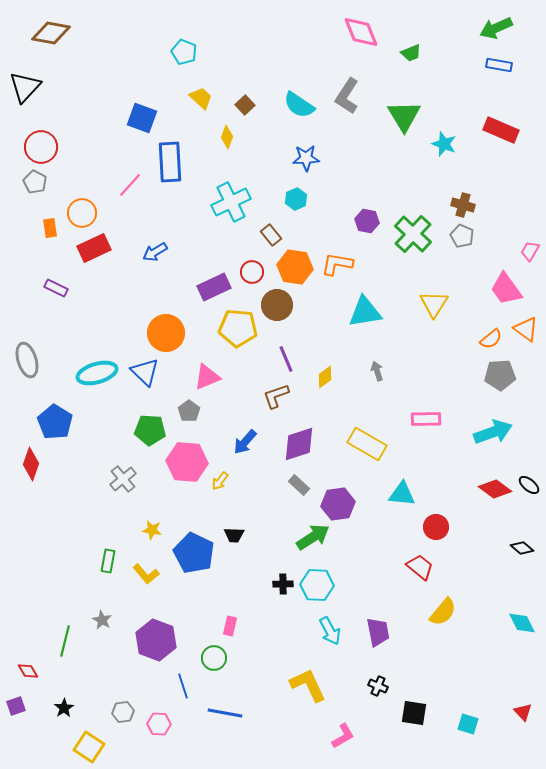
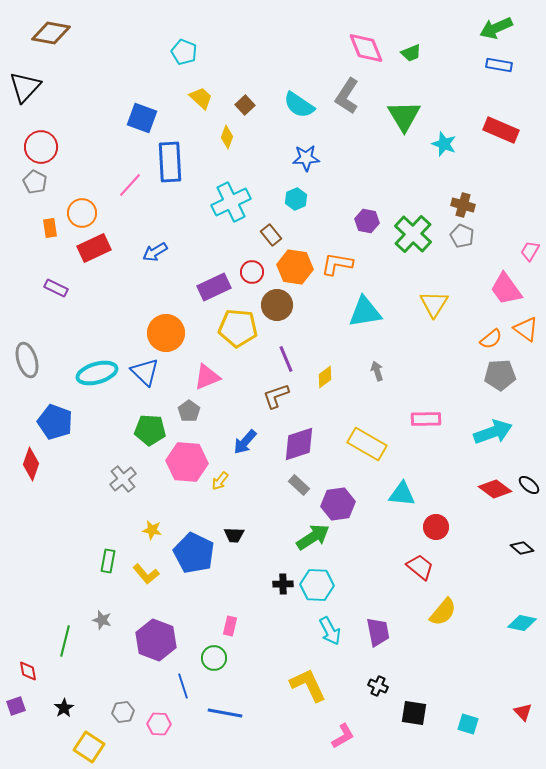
pink diamond at (361, 32): moved 5 px right, 16 px down
blue pentagon at (55, 422): rotated 12 degrees counterclockwise
gray star at (102, 620): rotated 12 degrees counterclockwise
cyan diamond at (522, 623): rotated 52 degrees counterclockwise
red diamond at (28, 671): rotated 20 degrees clockwise
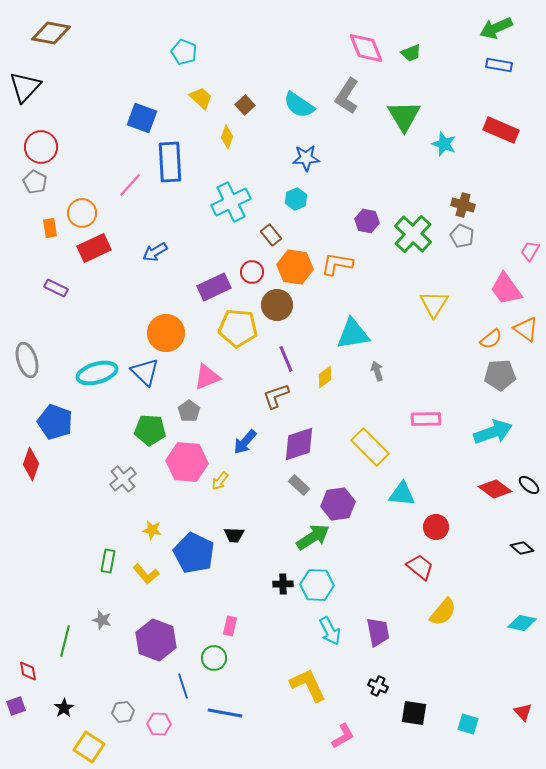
cyan triangle at (365, 312): moved 12 px left, 22 px down
yellow rectangle at (367, 444): moved 3 px right, 3 px down; rotated 15 degrees clockwise
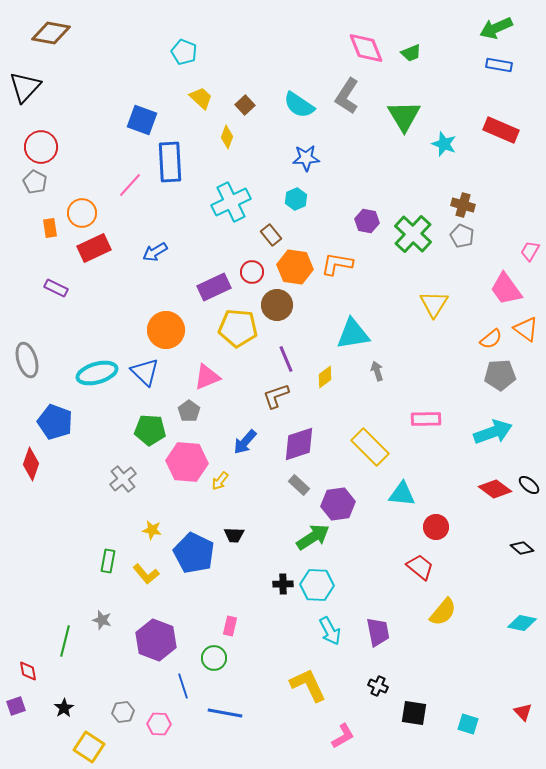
blue square at (142, 118): moved 2 px down
orange circle at (166, 333): moved 3 px up
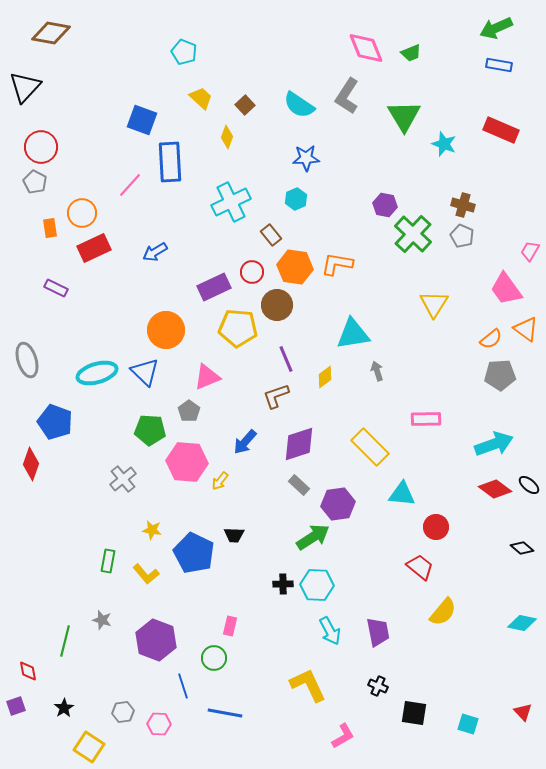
purple hexagon at (367, 221): moved 18 px right, 16 px up
cyan arrow at (493, 432): moved 1 px right, 12 px down
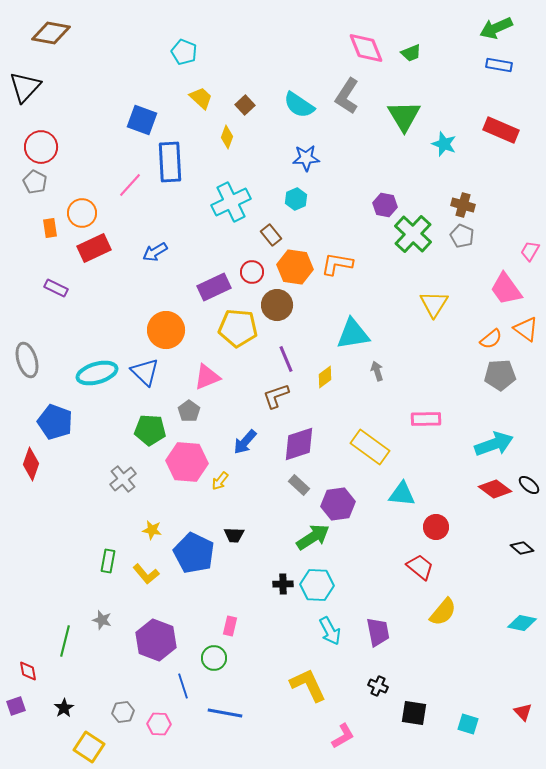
yellow rectangle at (370, 447): rotated 9 degrees counterclockwise
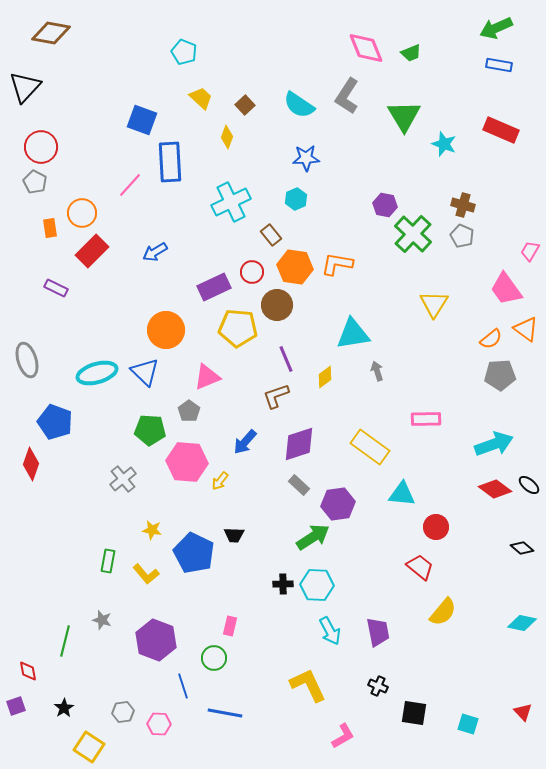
red rectangle at (94, 248): moved 2 px left, 3 px down; rotated 20 degrees counterclockwise
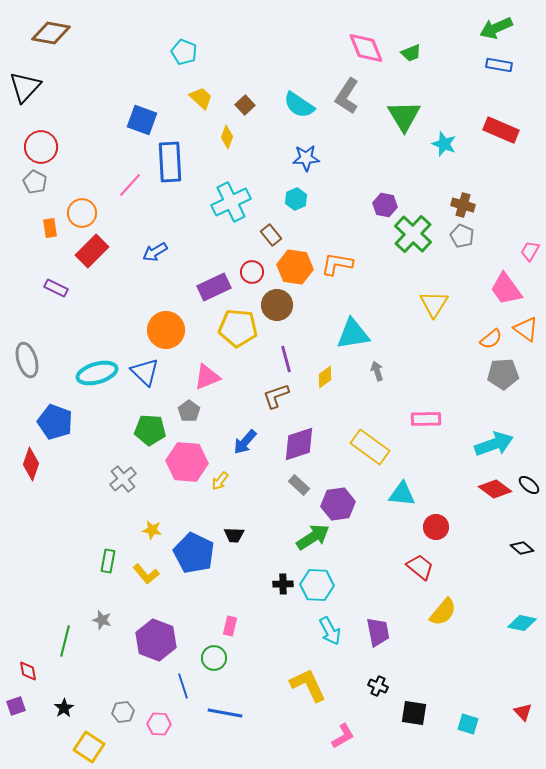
purple line at (286, 359): rotated 8 degrees clockwise
gray pentagon at (500, 375): moved 3 px right, 1 px up
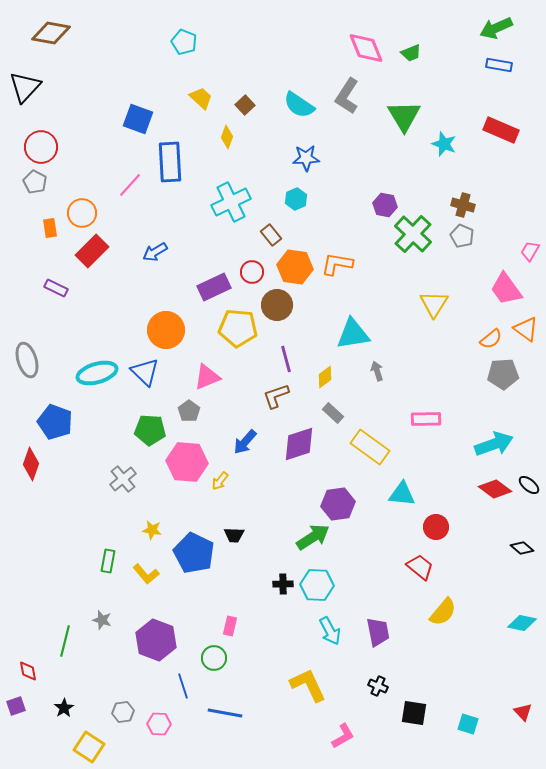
cyan pentagon at (184, 52): moved 10 px up
blue square at (142, 120): moved 4 px left, 1 px up
gray rectangle at (299, 485): moved 34 px right, 72 px up
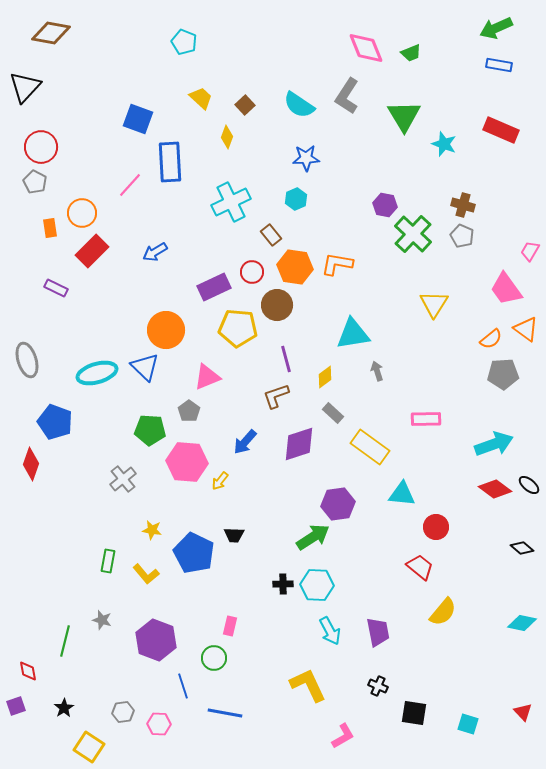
blue triangle at (145, 372): moved 5 px up
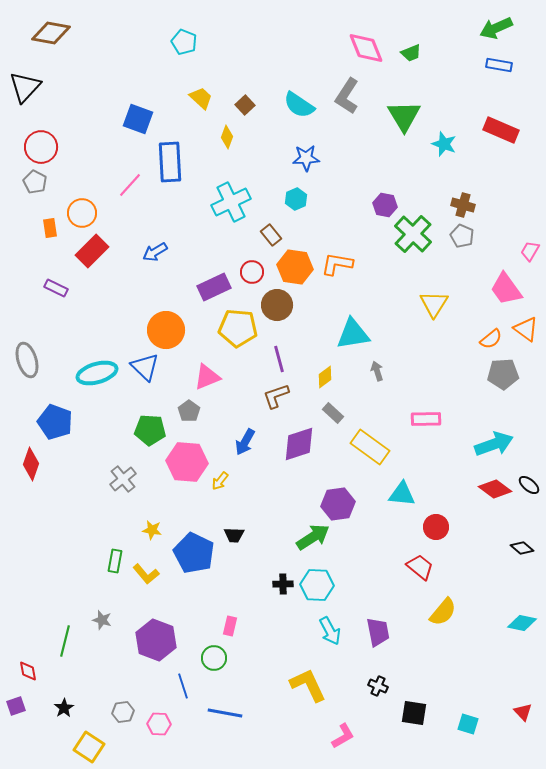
purple line at (286, 359): moved 7 px left
blue arrow at (245, 442): rotated 12 degrees counterclockwise
green rectangle at (108, 561): moved 7 px right
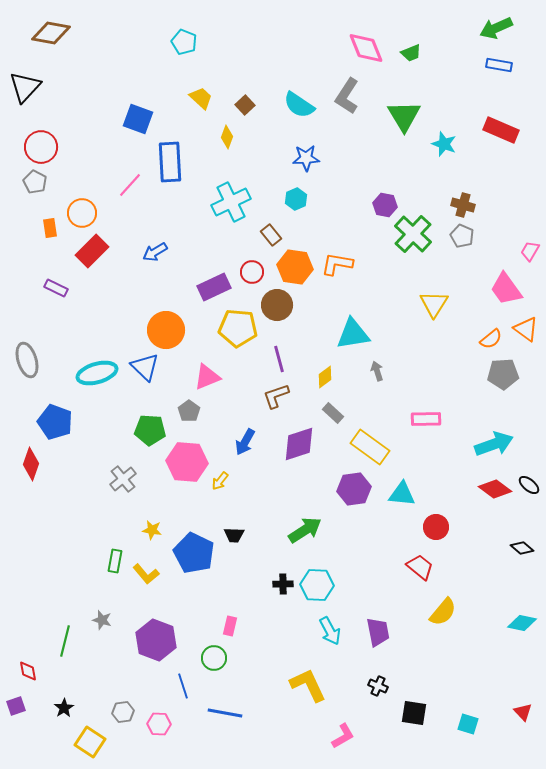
purple hexagon at (338, 504): moved 16 px right, 15 px up
green arrow at (313, 537): moved 8 px left, 7 px up
yellow square at (89, 747): moved 1 px right, 5 px up
